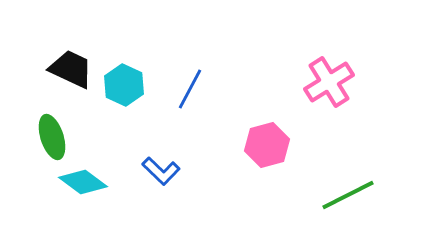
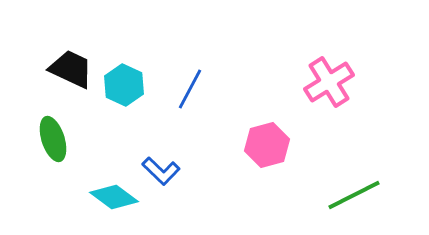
green ellipse: moved 1 px right, 2 px down
cyan diamond: moved 31 px right, 15 px down
green line: moved 6 px right
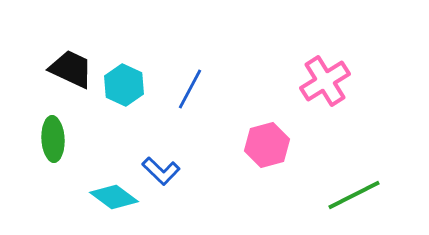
pink cross: moved 4 px left, 1 px up
green ellipse: rotated 15 degrees clockwise
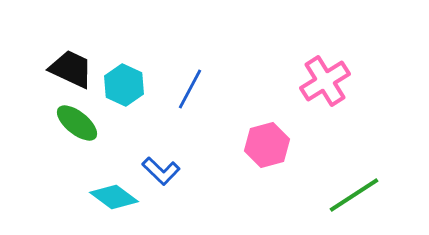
green ellipse: moved 24 px right, 16 px up; rotated 48 degrees counterclockwise
green line: rotated 6 degrees counterclockwise
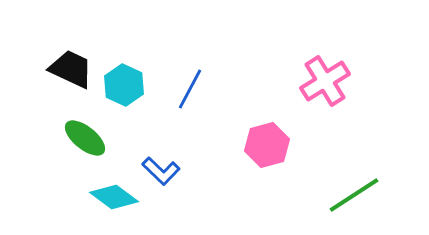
green ellipse: moved 8 px right, 15 px down
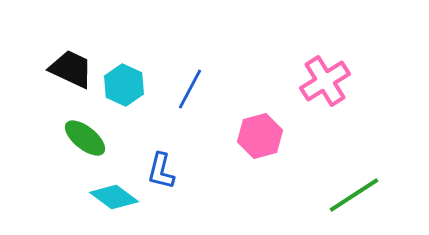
pink hexagon: moved 7 px left, 9 px up
blue L-shape: rotated 60 degrees clockwise
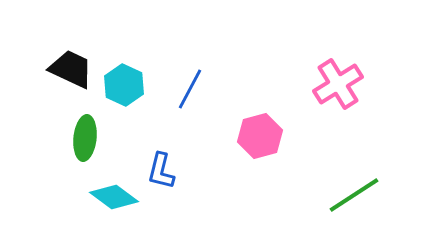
pink cross: moved 13 px right, 3 px down
green ellipse: rotated 57 degrees clockwise
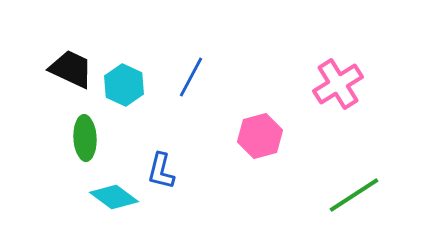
blue line: moved 1 px right, 12 px up
green ellipse: rotated 9 degrees counterclockwise
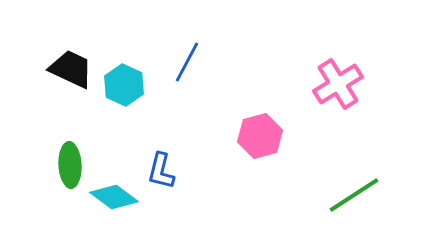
blue line: moved 4 px left, 15 px up
green ellipse: moved 15 px left, 27 px down
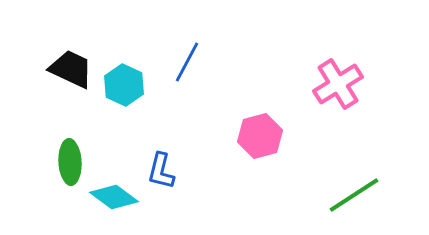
green ellipse: moved 3 px up
